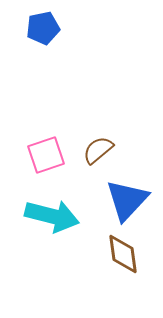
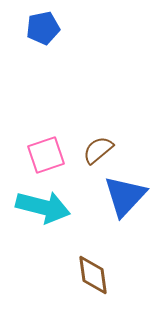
blue triangle: moved 2 px left, 4 px up
cyan arrow: moved 9 px left, 9 px up
brown diamond: moved 30 px left, 21 px down
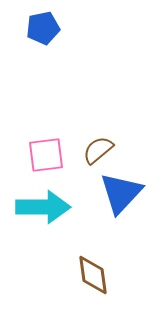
pink square: rotated 12 degrees clockwise
blue triangle: moved 4 px left, 3 px up
cyan arrow: rotated 14 degrees counterclockwise
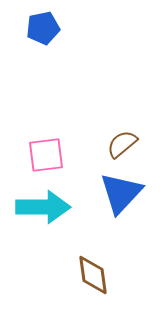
brown semicircle: moved 24 px right, 6 px up
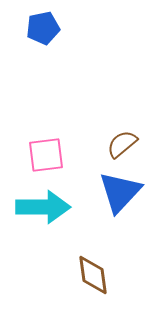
blue triangle: moved 1 px left, 1 px up
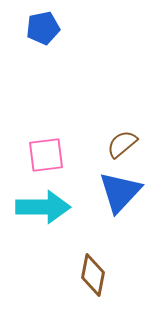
brown diamond: rotated 18 degrees clockwise
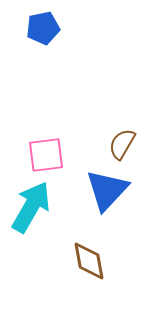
brown semicircle: rotated 20 degrees counterclockwise
blue triangle: moved 13 px left, 2 px up
cyan arrow: moved 12 px left; rotated 60 degrees counterclockwise
brown diamond: moved 4 px left, 14 px up; rotated 21 degrees counterclockwise
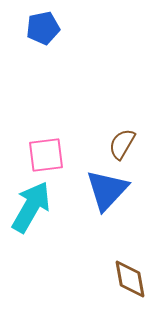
brown diamond: moved 41 px right, 18 px down
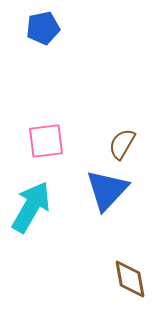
pink square: moved 14 px up
